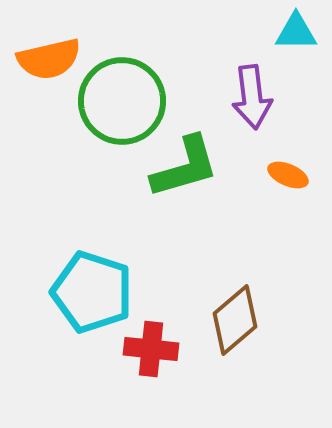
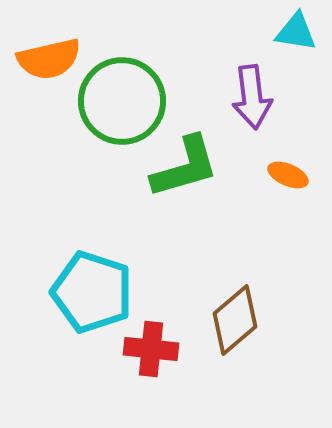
cyan triangle: rotated 9 degrees clockwise
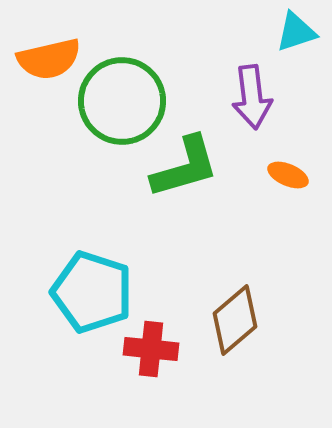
cyan triangle: rotated 27 degrees counterclockwise
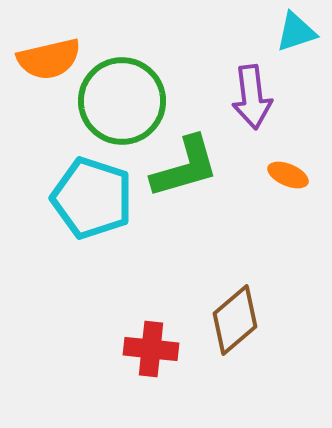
cyan pentagon: moved 94 px up
